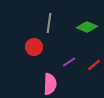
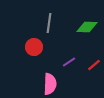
green diamond: rotated 20 degrees counterclockwise
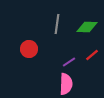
gray line: moved 8 px right, 1 px down
red circle: moved 5 px left, 2 px down
red line: moved 2 px left, 10 px up
pink semicircle: moved 16 px right
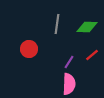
purple line: rotated 24 degrees counterclockwise
pink semicircle: moved 3 px right
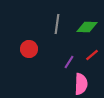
pink semicircle: moved 12 px right
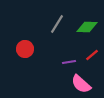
gray line: rotated 24 degrees clockwise
red circle: moved 4 px left
purple line: rotated 48 degrees clockwise
pink semicircle: rotated 130 degrees clockwise
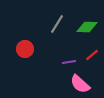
pink semicircle: moved 1 px left
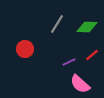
purple line: rotated 16 degrees counterclockwise
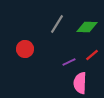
pink semicircle: moved 1 px up; rotated 50 degrees clockwise
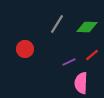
pink semicircle: moved 1 px right
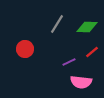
red line: moved 3 px up
pink semicircle: moved 1 px up; rotated 85 degrees counterclockwise
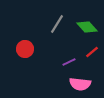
green diamond: rotated 45 degrees clockwise
pink semicircle: moved 1 px left, 2 px down
